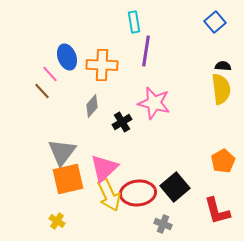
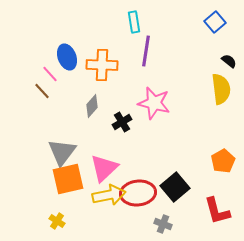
black semicircle: moved 6 px right, 5 px up; rotated 35 degrees clockwise
yellow arrow: rotated 76 degrees counterclockwise
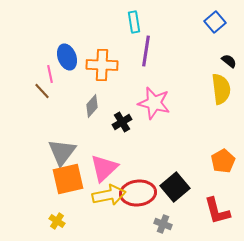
pink line: rotated 30 degrees clockwise
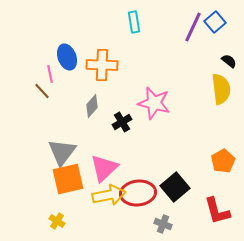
purple line: moved 47 px right, 24 px up; rotated 16 degrees clockwise
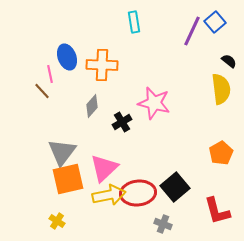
purple line: moved 1 px left, 4 px down
orange pentagon: moved 2 px left, 8 px up
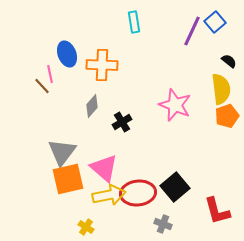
blue ellipse: moved 3 px up
brown line: moved 5 px up
pink star: moved 21 px right, 2 px down; rotated 8 degrees clockwise
orange pentagon: moved 6 px right, 37 px up; rotated 10 degrees clockwise
pink triangle: rotated 36 degrees counterclockwise
yellow cross: moved 29 px right, 6 px down
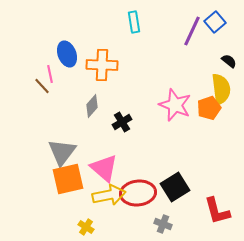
orange pentagon: moved 18 px left, 8 px up
black square: rotated 8 degrees clockwise
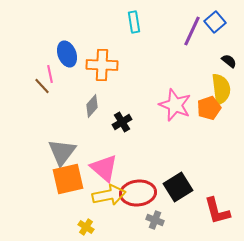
black square: moved 3 px right
gray cross: moved 8 px left, 4 px up
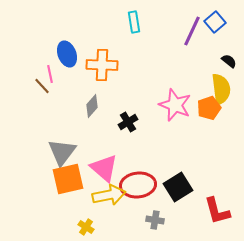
black cross: moved 6 px right
red ellipse: moved 8 px up
gray cross: rotated 12 degrees counterclockwise
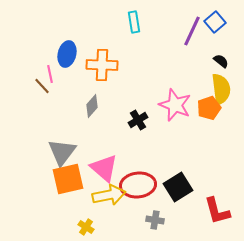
blue ellipse: rotated 35 degrees clockwise
black semicircle: moved 8 px left
black cross: moved 10 px right, 2 px up
